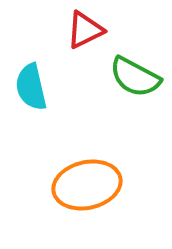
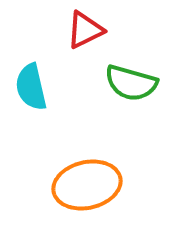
green semicircle: moved 4 px left, 6 px down; rotated 12 degrees counterclockwise
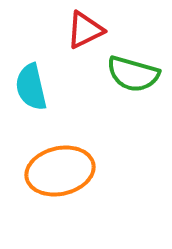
green semicircle: moved 2 px right, 9 px up
orange ellipse: moved 27 px left, 14 px up
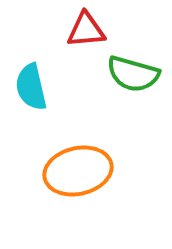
red triangle: moved 1 px right; rotated 21 degrees clockwise
orange ellipse: moved 18 px right
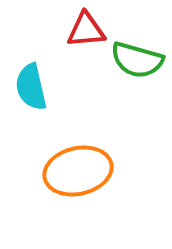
green semicircle: moved 4 px right, 14 px up
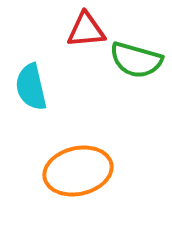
green semicircle: moved 1 px left
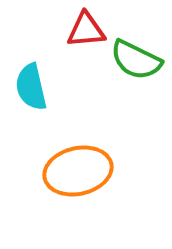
green semicircle: rotated 10 degrees clockwise
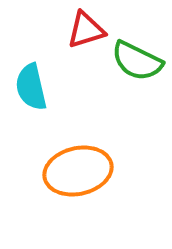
red triangle: rotated 12 degrees counterclockwise
green semicircle: moved 1 px right, 1 px down
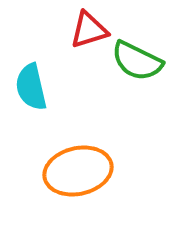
red triangle: moved 3 px right
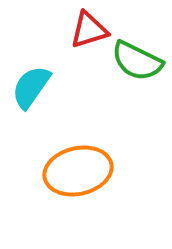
cyan semicircle: rotated 48 degrees clockwise
